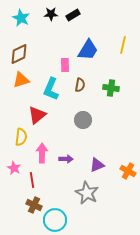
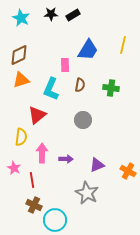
brown diamond: moved 1 px down
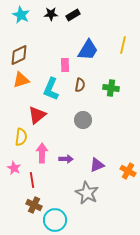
cyan star: moved 3 px up
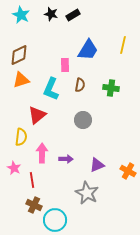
black star: rotated 16 degrees clockwise
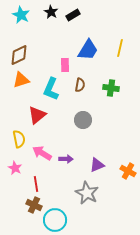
black star: moved 2 px up; rotated 16 degrees clockwise
yellow line: moved 3 px left, 3 px down
yellow semicircle: moved 2 px left, 2 px down; rotated 18 degrees counterclockwise
pink arrow: rotated 60 degrees counterclockwise
pink star: moved 1 px right
red line: moved 4 px right, 4 px down
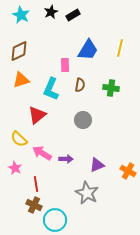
black star: rotated 16 degrees clockwise
brown diamond: moved 4 px up
yellow semicircle: rotated 144 degrees clockwise
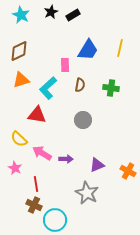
cyan L-shape: moved 3 px left, 1 px up; rotated 25 degrees clockwise
red triangle: rotated 48 degrees clockwise
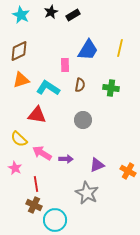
cyan L-shape: rotated 75 degrees clockwise
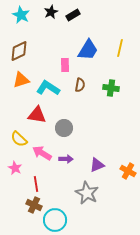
gray circle: moved 19 px left, 8 px down
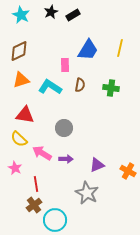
cyan L-shape: moved 2 px right, 1 px up
red triangle: moved 12 px left
brown cross: rotated 28 degrees clockwise
